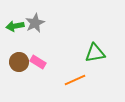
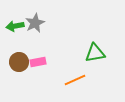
pink rectangle: rotated 42 degrees counterclockwise
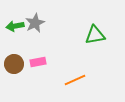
green triangle: moved 18 px up
brown circle: moved 5 px left, 2 px down
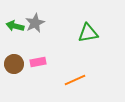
green arrow: rotated 24 degrees clockwise
green triangle: moved 7 px left, 2 px up
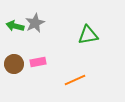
green triangle: moved 2 px down
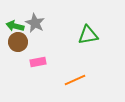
gray star: rotated 18 degrees counterclockwise
brown circle: moved 4 px right, 22 px up
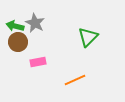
green triangle: moved 2 px down; rotated 35 degrees counterclockwise
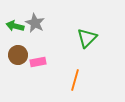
green triangle: moved 1 px left, 1 px down
brown circle: moved 13 px down
orange line: rotated 50 degrees counterclockwise
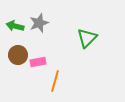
gray star: moved 4 px right; rotated 24 degrees clockwise
orange line: moved 20 px left, 1 px down
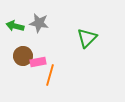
gray star: rotated 30 degrees clockwise
brown circle: moved 5 px right, 1 px down
orange line: moved 5 px left, 6 px up
